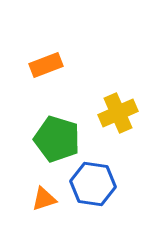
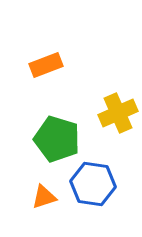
orange triangle: moved 2 px up
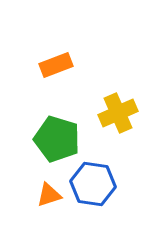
orange rectangle: moved 10 px right
orange triangle: moved 5 px right, 2 px up
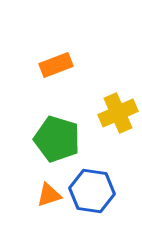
blue hexagon: moved 1 px left, 7 px down
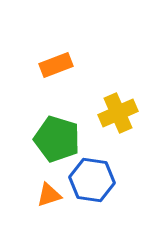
blue hexagon: moved 11 px up
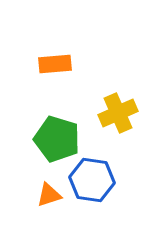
orange rectangle: moved 1 px left, 1 px up; rotated 16 degrees clockwise
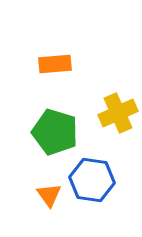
green pentagon: moved 2 px left, 7 px up
orange triangle: rotated 48 degrees counterclockwise
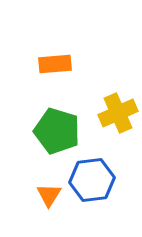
green pentagon: moved 2 px right, 1 px up
blue hexagon: rotated 15 degrees counterclockwise
orange triangle: rotated 8 degrees clockwise
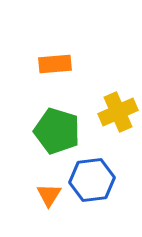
yellow cross: moved 1 px up
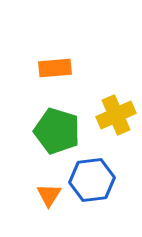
orange rectangle: moved 4 px down
yellow cross: moved 2 px left, 3 px down
